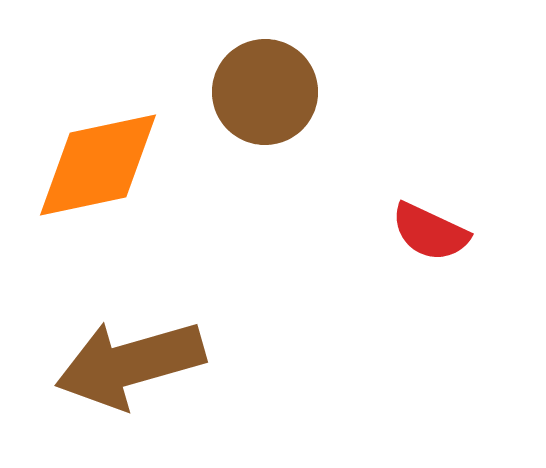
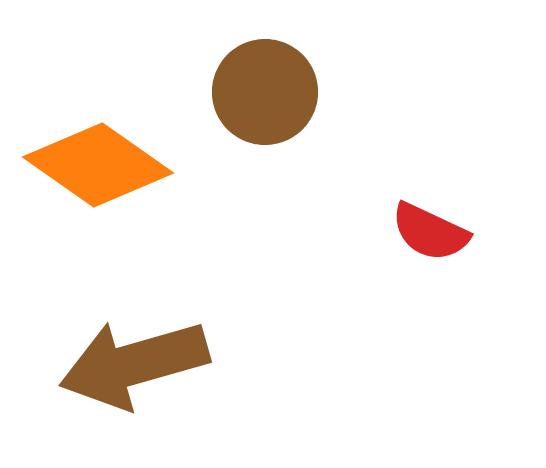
orange diamond: rotated 47 degrees clockwise
brown arrow: moved 4 px right
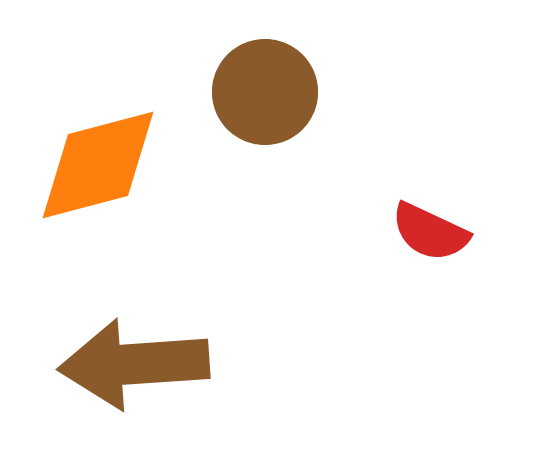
orange diamond: rotated 50 degrees counterclockwise
brown arrow: rotated 12 degrees clockwise
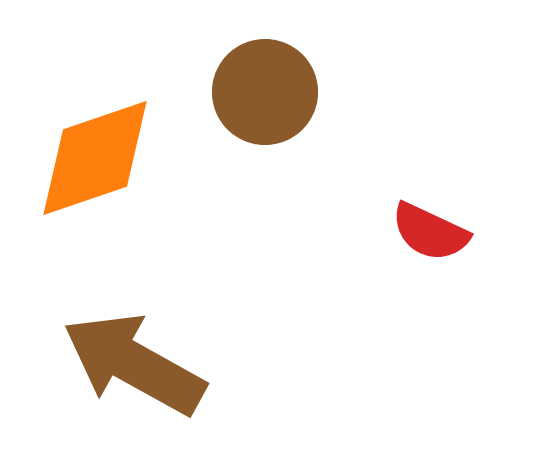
orange diamond: moved 3 px left, 7 px up; rotated 4 degrees counterclockwise
brown arrow: rotated 33 degrees clockwise
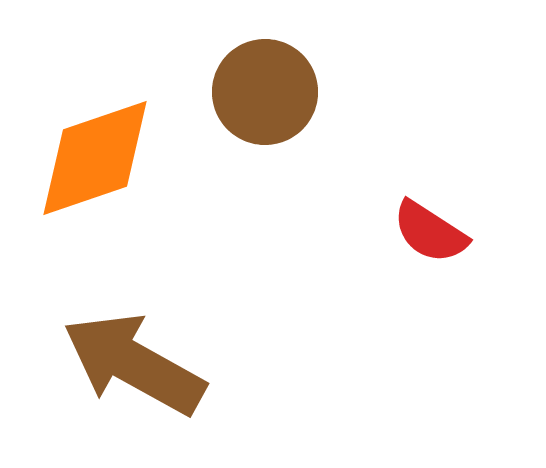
red semicircle: rotated 8 degrees clockwise
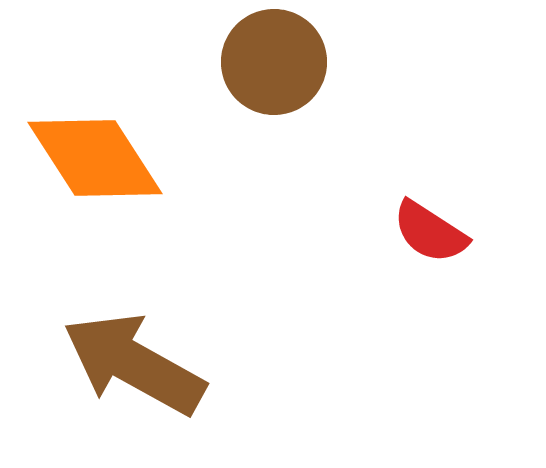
brown circle: moved 9 px right, 30 px up
orange diamond: rotated 76 degrees clockwise
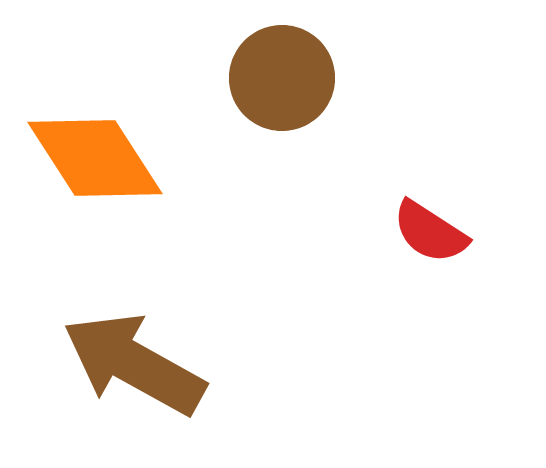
brown circle: moved 8 px right, 16 px down
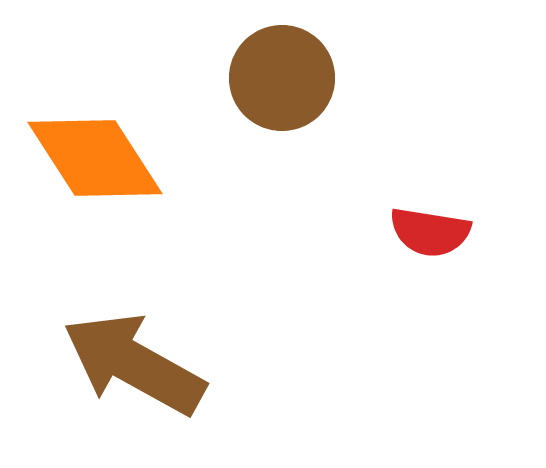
red semicircle: rotated 24 degrees counterclockwise
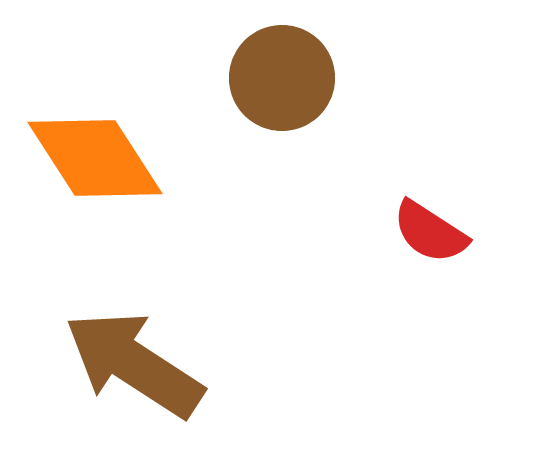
red semicircle: rotated 24 degrees clockwise
brown arrow: rotated 4 degrees clockwise
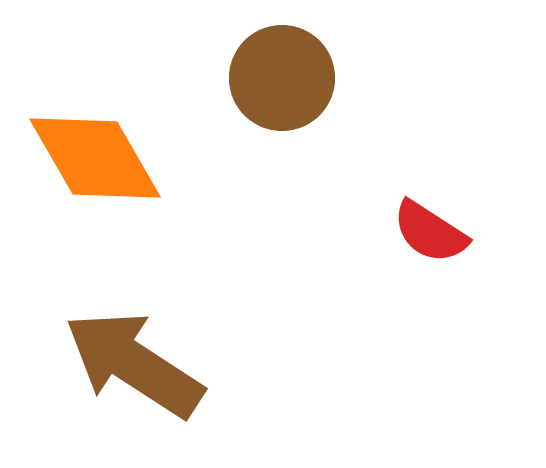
orange diamond: rotated 3 degrees clockwise
